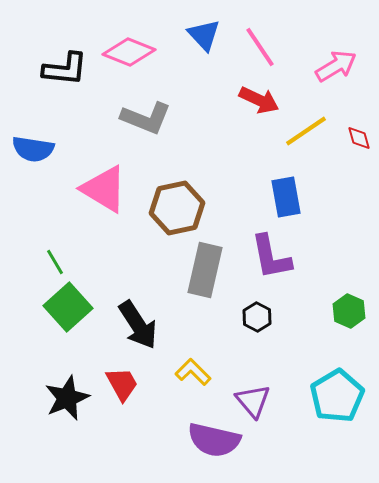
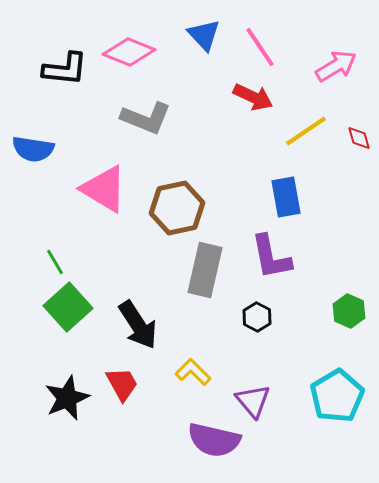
red arrow: moved 6 px left, 3 px up
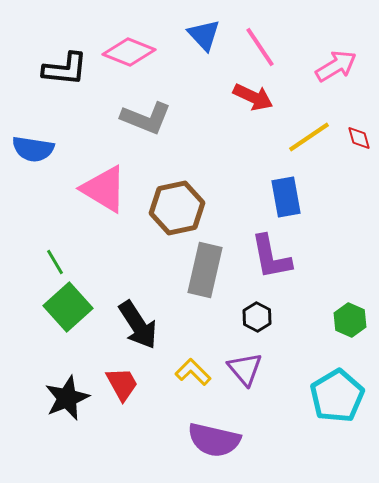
yellow line: moved 3 px right, 6 px down
green hexagon: moved 1 px right, 9 px down
purple triangle: moved 8 px left, 32 px up
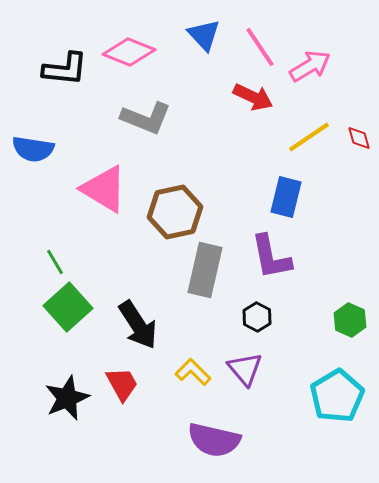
pink arrow: moved 26 px left
blue rectangle: rotated 24 degrees clockwise
brown hexagon: moved 2 px left, 4 px down
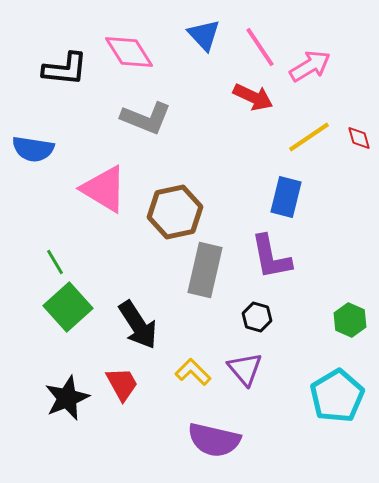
pink diamond: rotated 36 degrees clockwise
black hexagon: rotated 12 degrees counterclockwise
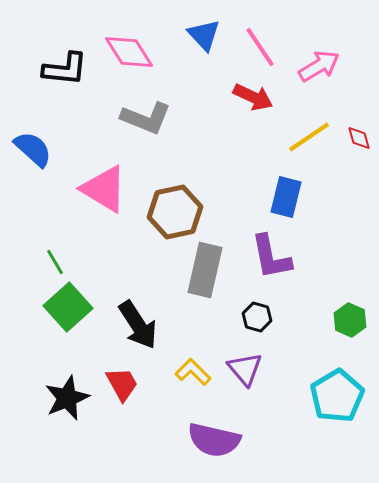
pink arrow: moved 9 px right
blue semicircle: rotated 147 degrees counterclockwise
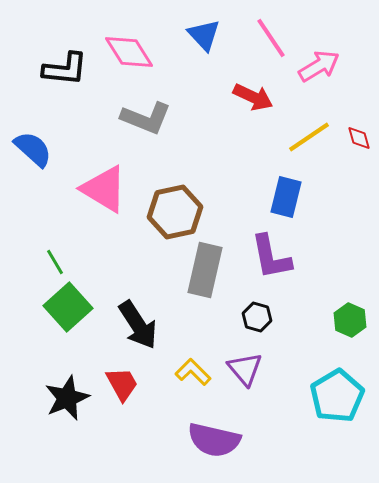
pink line: moved 11 px right, 9 px up
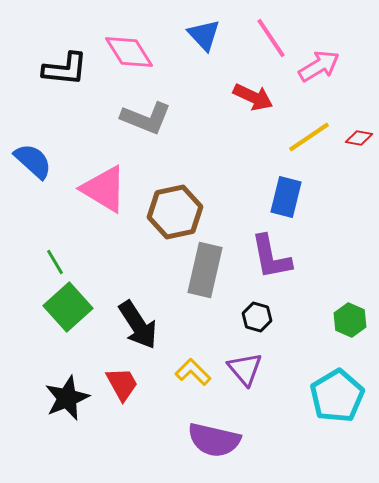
red diamond: rotated 64 degrees counterclockwise
blue semicircle: moved 12 px down
